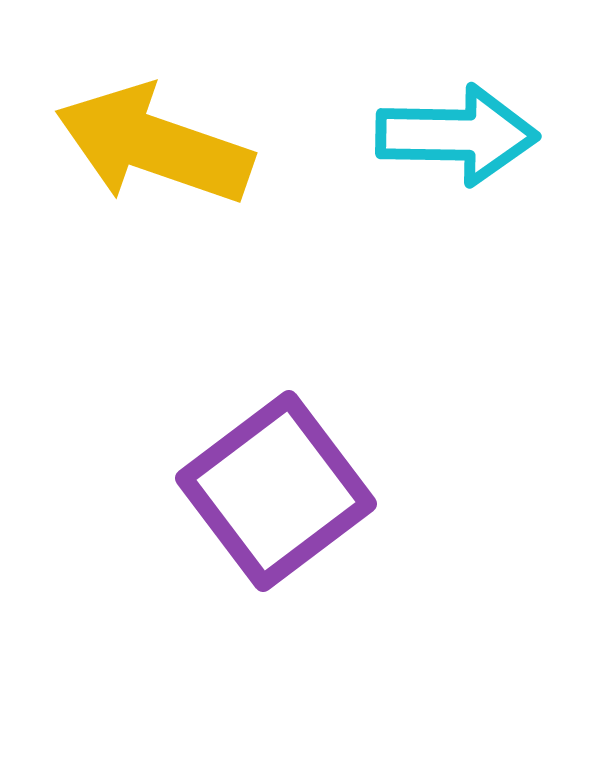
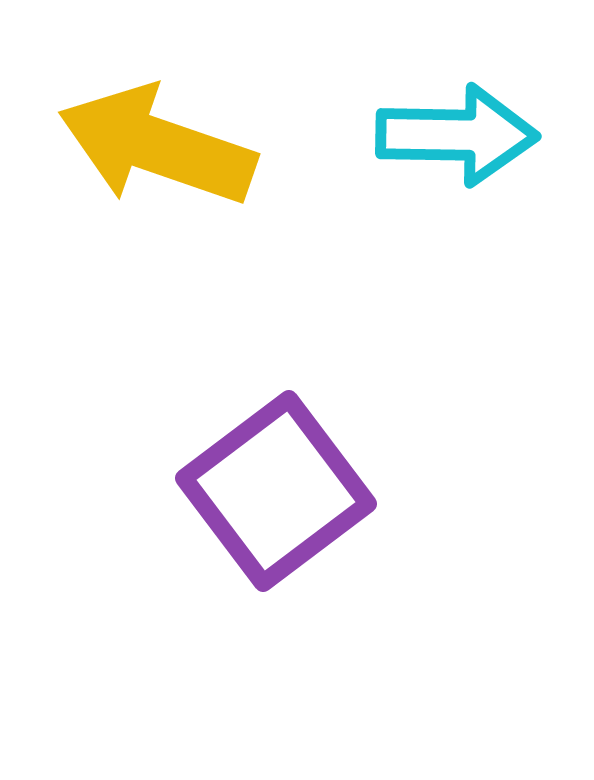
yellow arrow: moved 3 px right, 1 px down
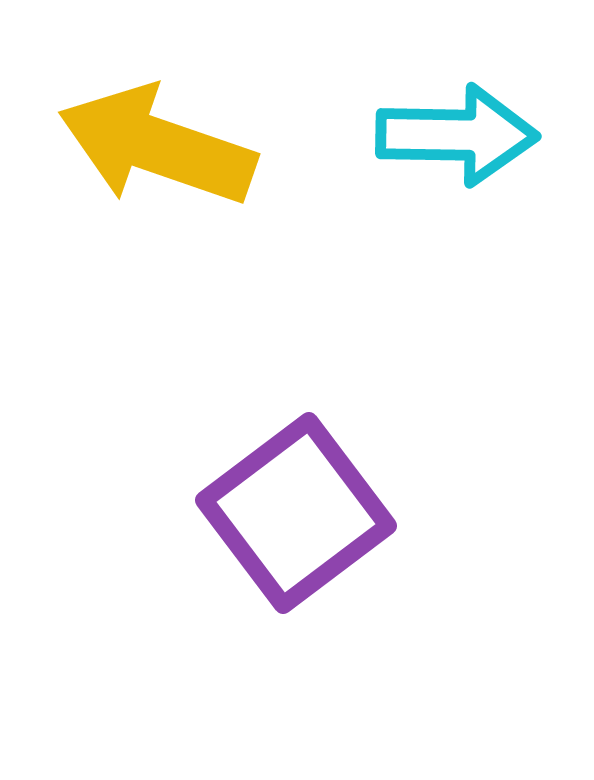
purple square: moved 20 px right, 22 px down
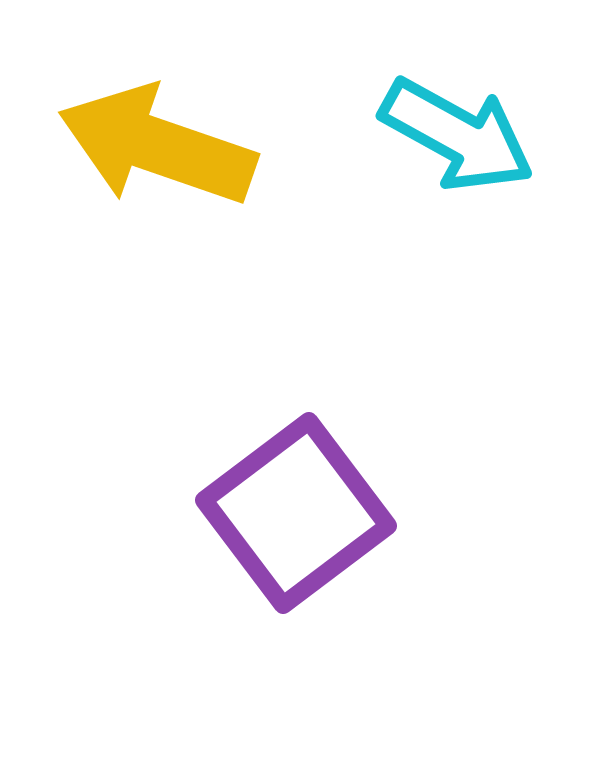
cyan arrow: rotated 28 degrees clockwise
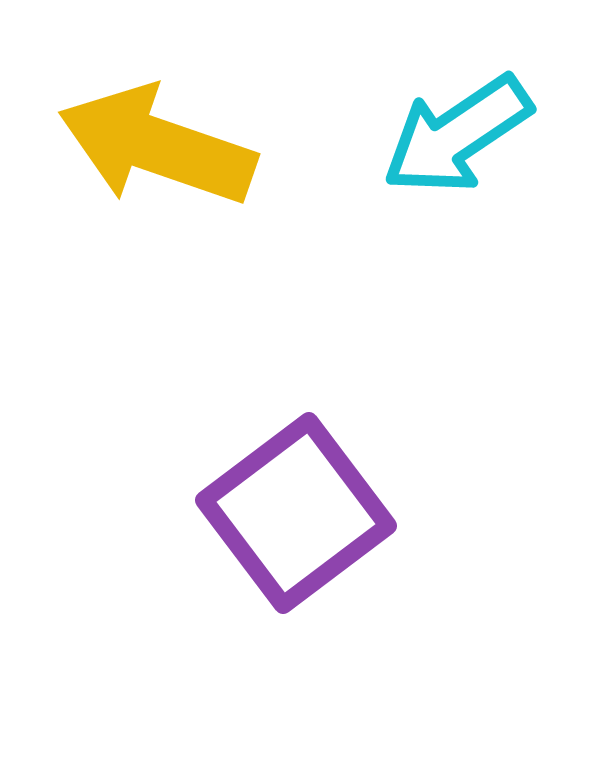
cyan arrow: rotated 117 degrees clockwise
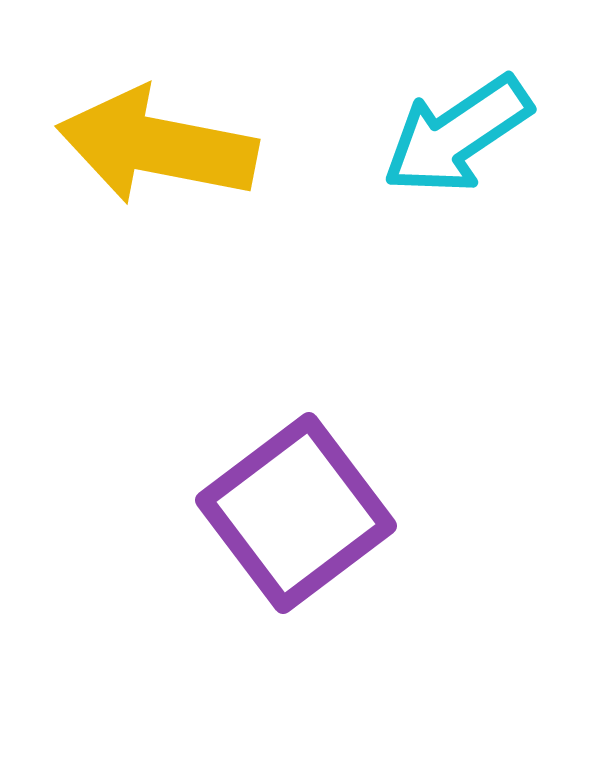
yellow arrow: rotated 8 degrees counterclockwise
